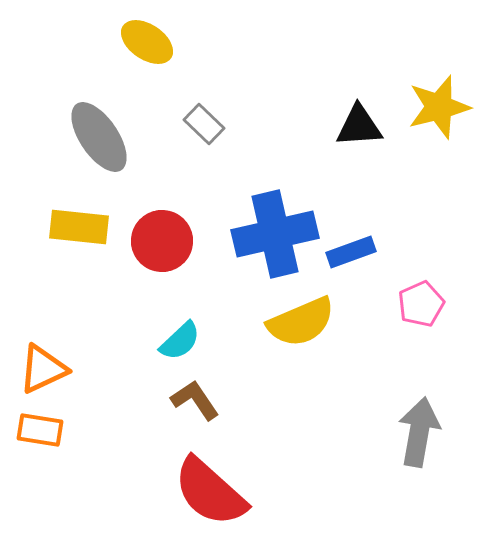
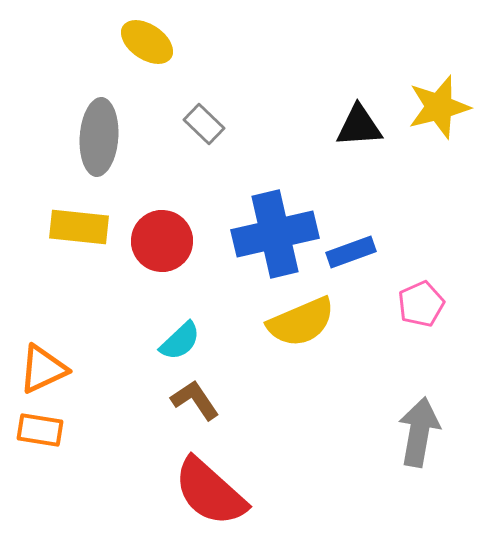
gray ellipse: rotated 38 degrees clockwise
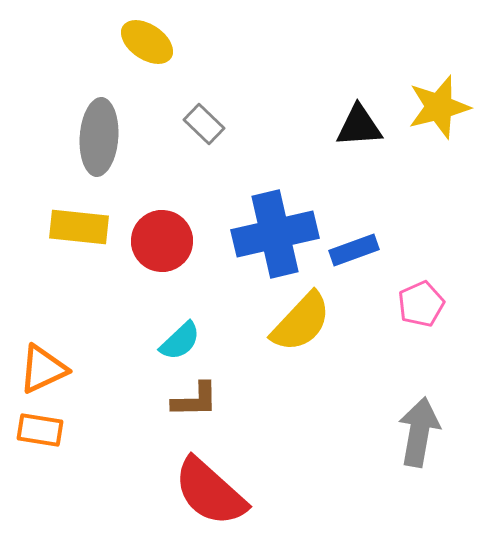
blue rectangle: moved 3 px right, 2 px up
yellow semicircle: rotated 24 degrees counterclockwise
brown L-shape: rotated 123 degrees clockwise
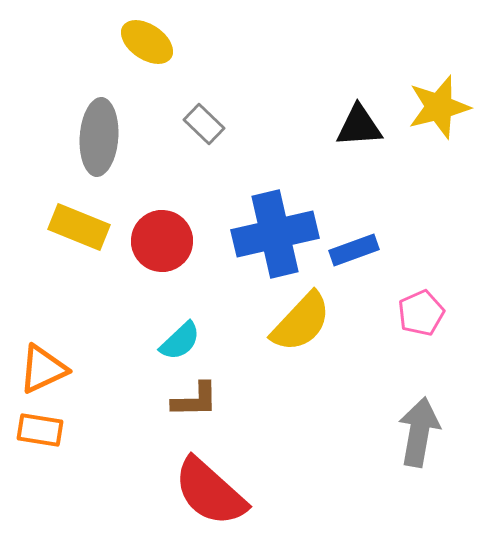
yellow rectangle: rotated 16 degrees clockwise
pink pentagon: moved 9 px down
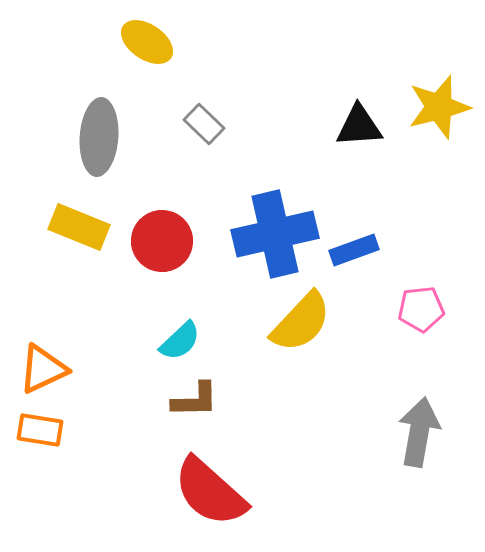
pink pentagon: moved 4 px up; rotated 18 degrees clockwise
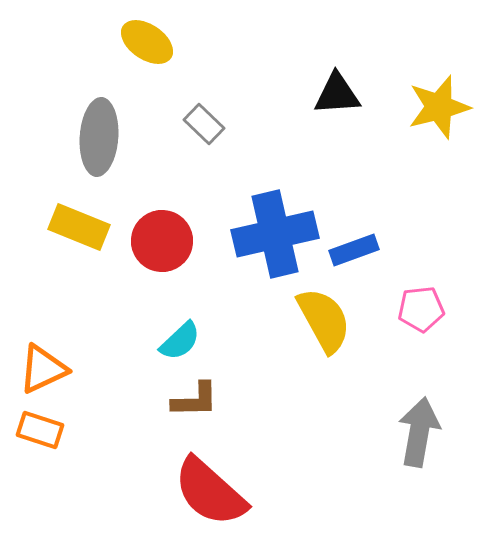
black triangle: moved 22 px left, 32 px up
yellow semicircle: moved 23 px right, 2 px up; rotated 72 degrees counterclockwise
orange rectangle: rotated 9 degrees clockwise
